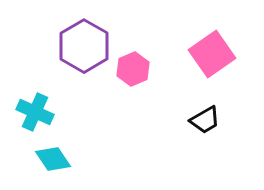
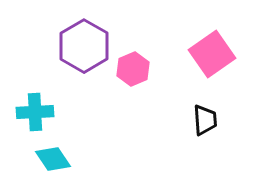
cyan cross: rotated 27 degrees counterclockwise
black trapezoid: rotated 64 degrees counterclockwise
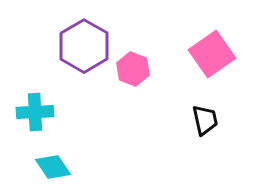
pink hexagon: rotated 16 degrees counterclockwise
black trapezoid: rotated 8 degrees counterclockwise
cyan diamond: moved 8 px down
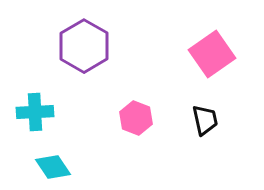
pink hexagon: moved 3 px right, 49 px down
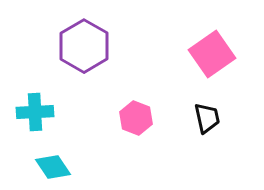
black trapezoid: moved 2 px right, 2 px up
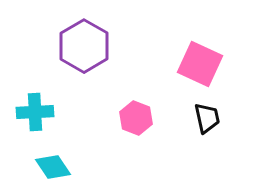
pink square: moved 12 px left, 10 px down; rotated 30 degrees counterclockwise
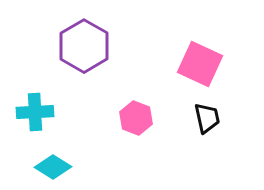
cyan diamond: rotated 24 degrees counterclockwise
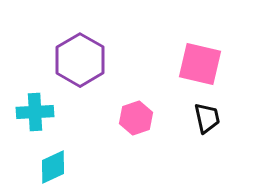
purple hexagon: moved 4 px left, 14 px down
pink square: rotated 12 degrees counterclockwise
pink hexagon: rotated 20 degrees clockwise
cyan diamond: rotated 57 degrees counterclockwise
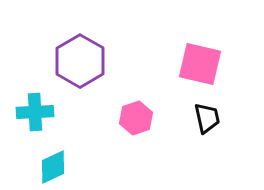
purple hexagon: moved 1 px down
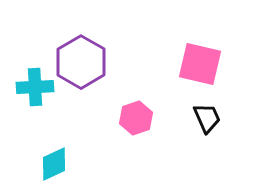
purple hexagon: moved 1 px right, 1 px down
cyan cross: moved 25 px up
black trapezoid: rotated 12 degrees counterclockwise
cyan diamond: moved 1 px right, 3 px up
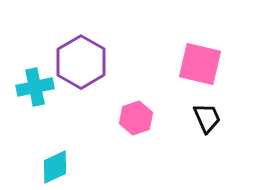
cyan cross: rotated 9 degrees counterclockwise
cyan diamond: moved 1 px right, 3 px down
